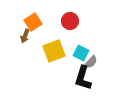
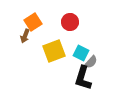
red circle: moved 1 px down
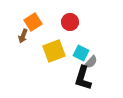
brown arrow: moved 2 px left
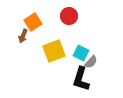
red circle: moved 1 px left, 6 px up
black L-shape: moved 2 px left, 1 px down
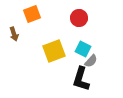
red circle: moved 10 px right, 2 px down
orange square: moved 1 px left, 8 px up; rotated 12 degrees clockwise
brown arrow: moved 9 px left, 2 px up; rotated 40 degrees counterclockwise
cyan square: moved 2 px right, 4 px up
gray semicircle: moved 1 px up
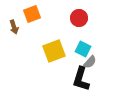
brown arrow: moved 7 px up
gray semicircle: moved 1 px left, 1 px down
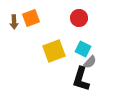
orange square: moved 1 px left, 4 px down
brown arrow: moved 5 px up; rotated 16 degrees clockwise
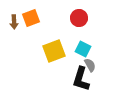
gray semicircle: moved 3 px down; rotated 72 degrees counterclockwise
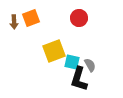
cyan square: moved 11 px left, 13 px down; rotated 14 degrees counterclockwise
black L-shape: moved 2 px left
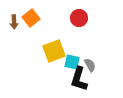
orange square: rotated 18 degrees counterclockwise
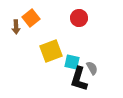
brown arrow: moved 2 px right, 5 px down
yellow square: moved 3 px left
gray semicircle: moved 2 px right, 3 px down
